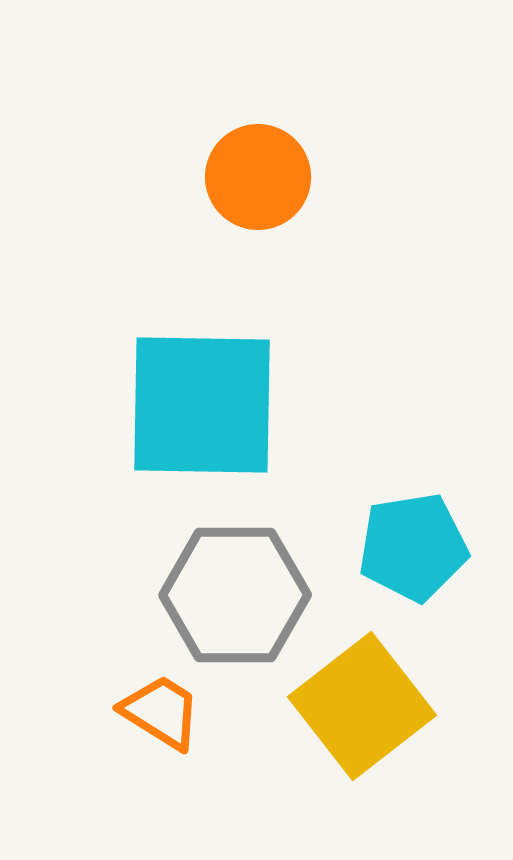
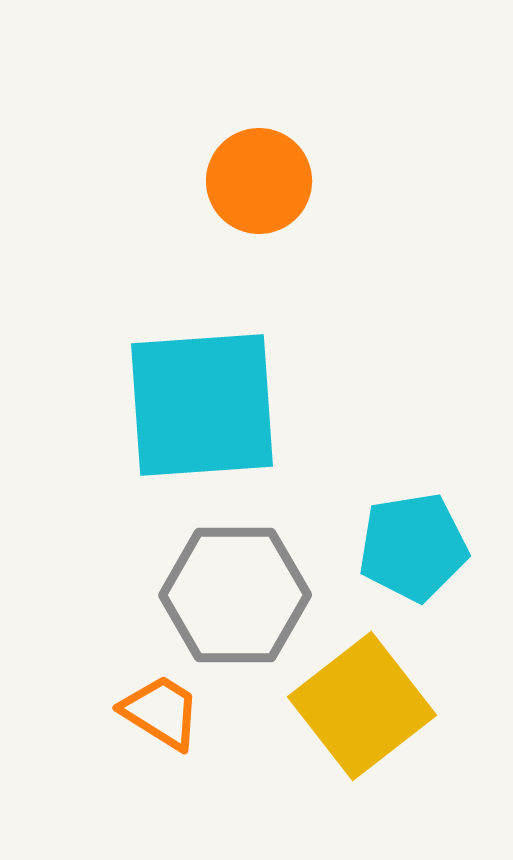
orange circle: moved 1 px right, 4 px down
cyan square: rotated 5 degrees counterclockwise
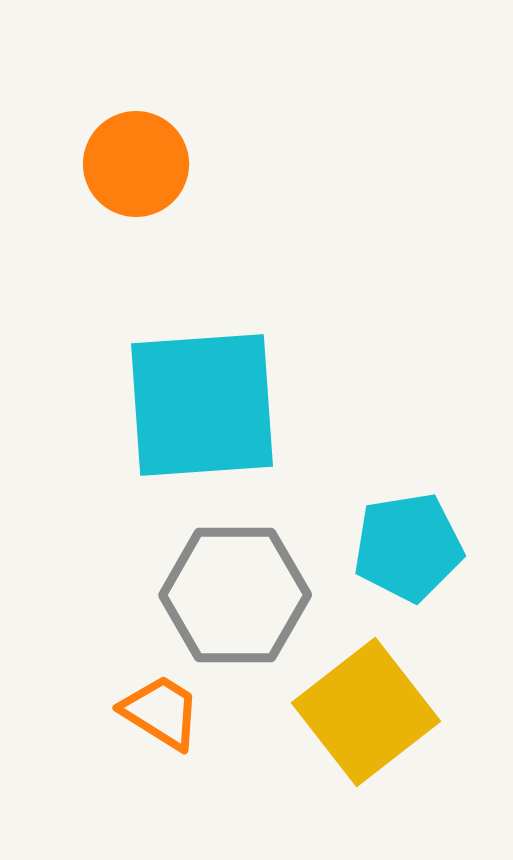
orange circle: moved 123 px left, 17 px up
cyan pentagon: moved 5 px left
yellow square: moved 4 px right, 6 px down
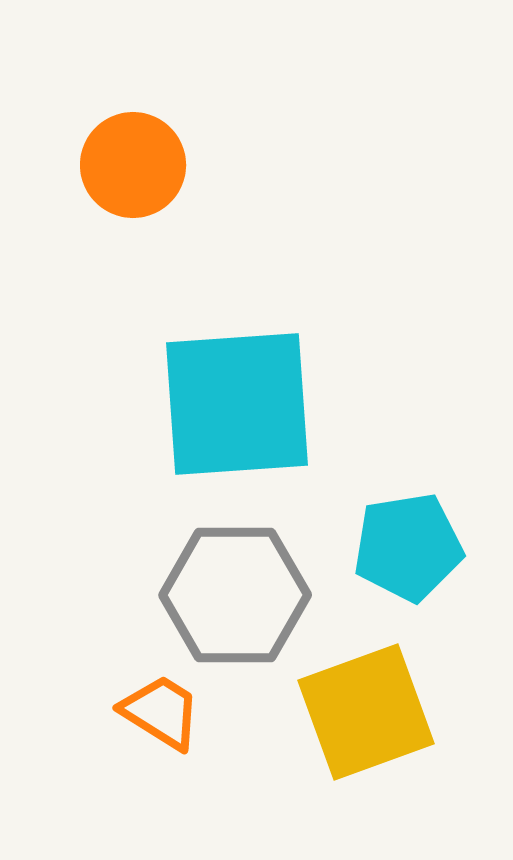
orange circle: moved 3 px left, 1 px down
cyan square: moved 35 px right, 1 px up
yellow square: rotated 18 degrees clockwise
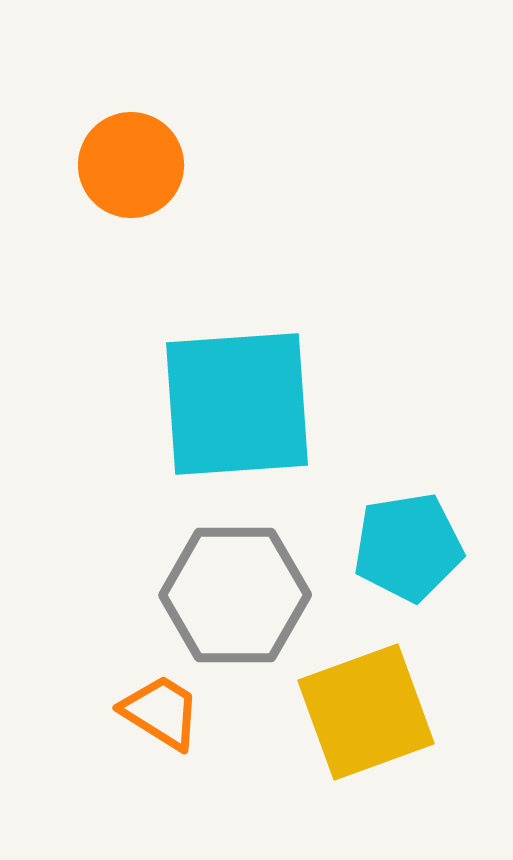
orange circle: moved 2 px left
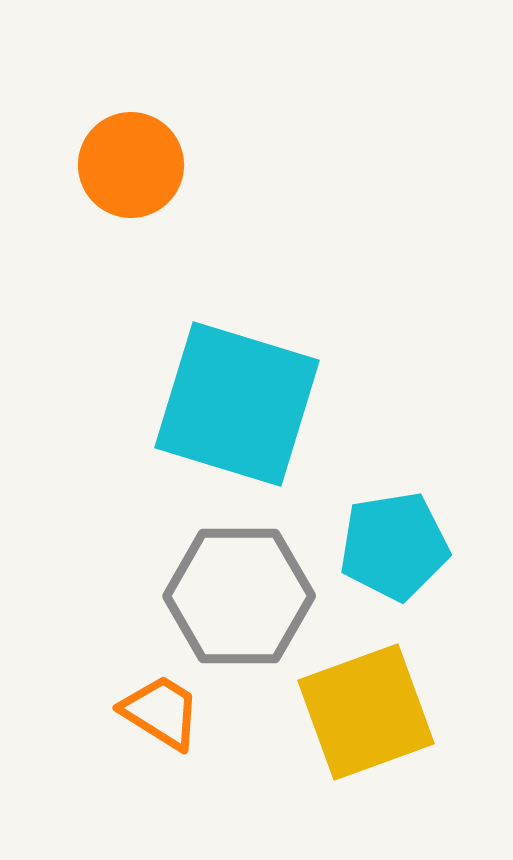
cyan square: rotated 21 degrees clockwise
cyan pentagon: moved 14 px left, 1 px up
gray hexagon: moved 4 px right, 1 px down
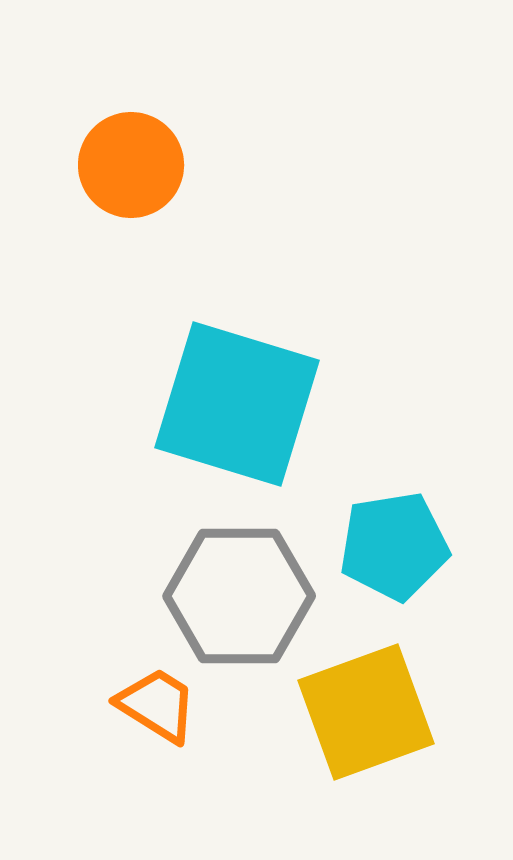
orange trapezoid: moved 4 px left, 7 px up
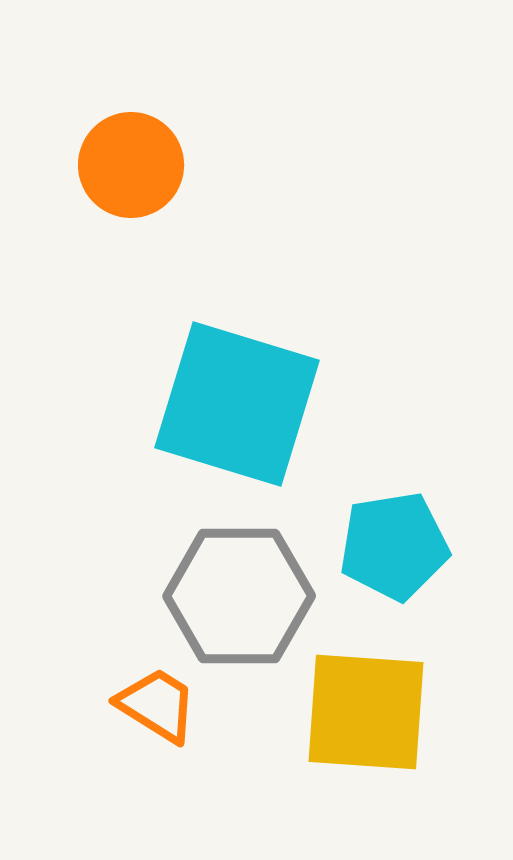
yellow square: rotated 24 degrees clockwise
